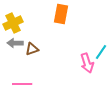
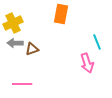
cyan line: moved 4 px left, 10 px up; rotated 56 degrees counterclockwise
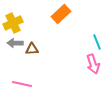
orange rectangle: rotated 36 degrees clockwise
brown triangle: rotated 16 degrees clockwise
pink arrow: moved 6 px right, 1 px down
pink line: rotated 12 degrees clockwise
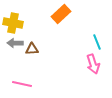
yellow cross: rotated 36 degrees clockwise
